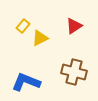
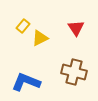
red triangle: moved 2 px right, 2 px down; rotated 30 degrees counterclockwise
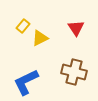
blue L-shape: rotated 48 degrees counterclockwise
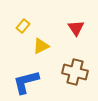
yellow triangle: moved 1 px right, 8 px down
brown cross: moved 1 px right
blue L-shape: rotated 12 degrees clockwise
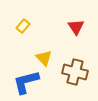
red triangle: moved 1 px up
yellow triangle: moved 3 px right, 12 px down; rotated 48 degrees counterclockwise
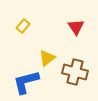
yellow triangle: moved 3 px right; rotated 36 degrees clockwise
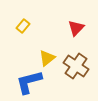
red triangle: moved 1 px down; rotated 18 degrees clockwise
brown cross: moved 1 px right, 6 px up; rotated 20 degrees clockwise
blue L-shape: moved 3 px right
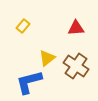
red triangle: rotated 42 degrees clockwise
